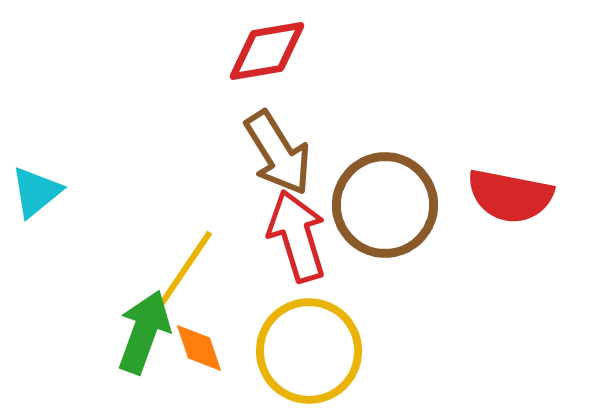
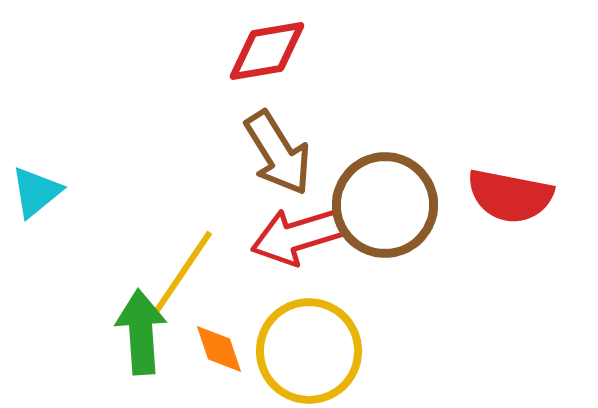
red arrow: rotated 90 degrees counterclockwise
green arrow: moved 3 px left; rotated 24 degrees counterclockwise
orange diamond: moved 20 px right, 1 px down
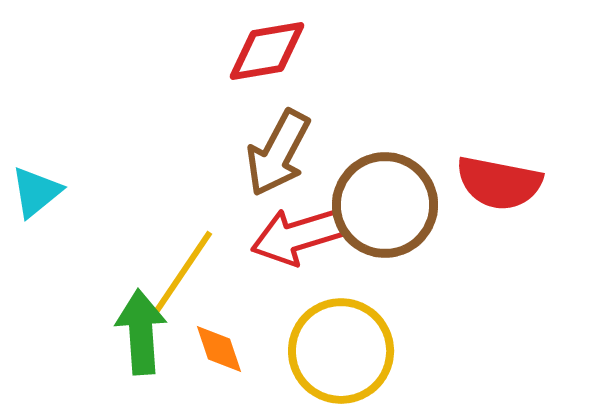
brown arrow: rotated 60 degrees clockwise
red semicircle: moved 11 px left, 13 px up
yellow circle: moved 32 px right
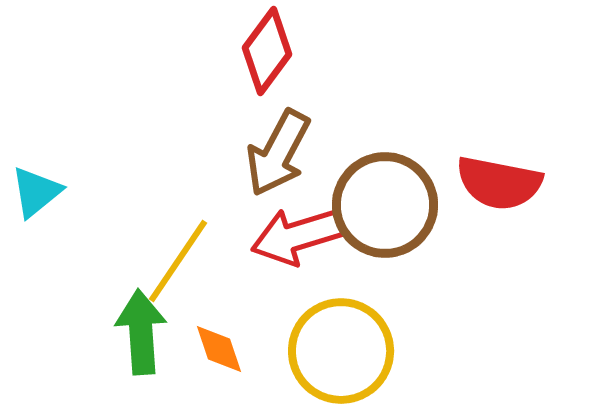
red diamond: rotated 44 degrees counterclockwise
yellow line: moved 5 px left, 11 px up
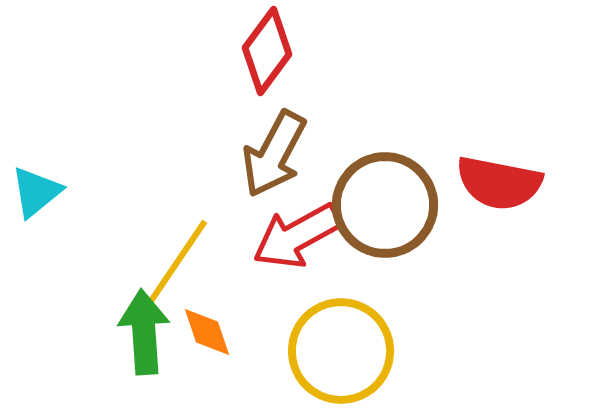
brown arrow: moved 4 px left, 1 px down
red arrow: rotated 12 degrees counterclockwise
green arrow: moved 3 px right
orange diamond: moved 12 px left, 17 px up
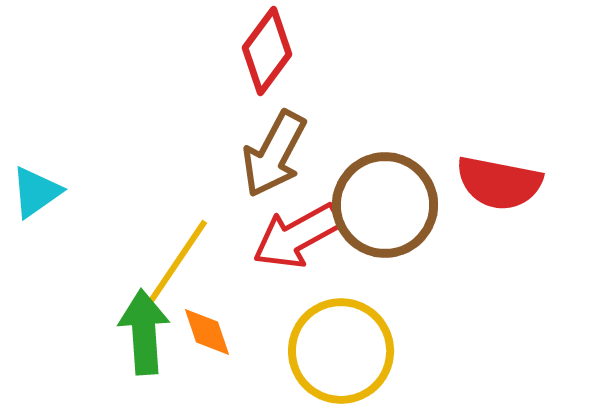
cyan triangle: rotated 4 degrees clockwise
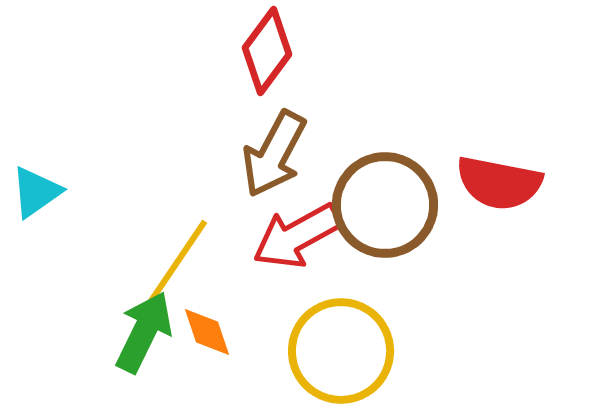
green arrow: rotated 30 degrees clockwise
